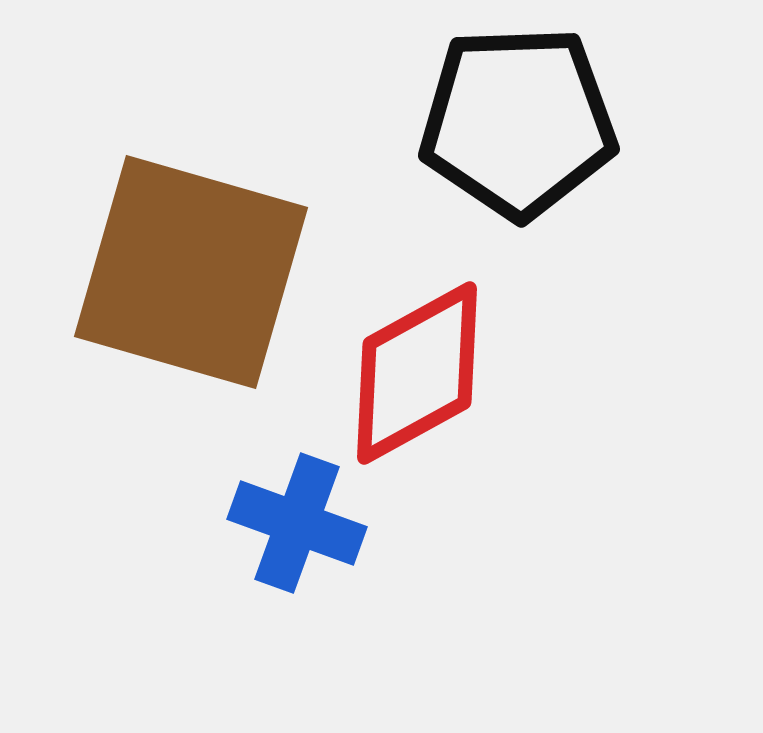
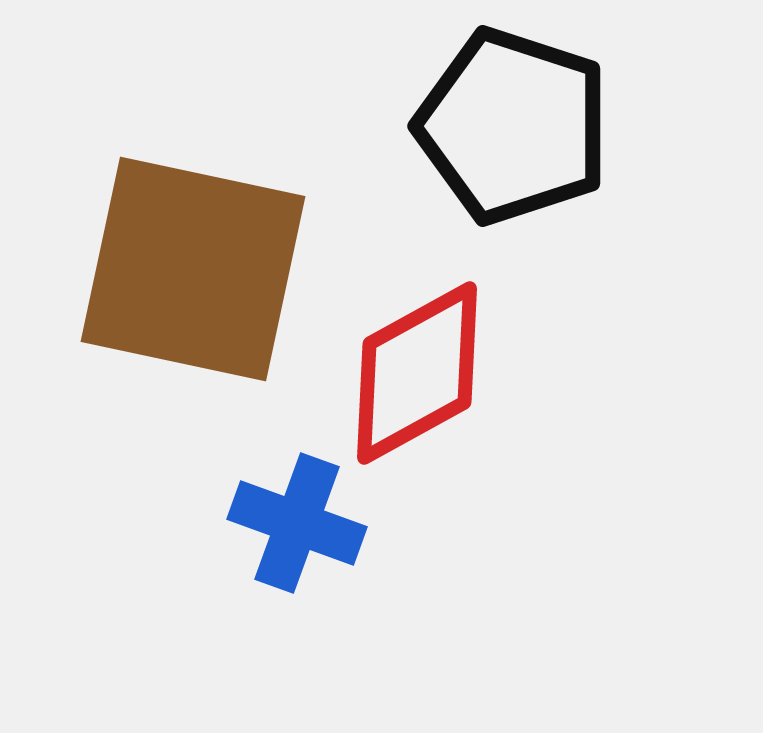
black pentagon: moved 5 px left, 4 px down; rotated 20 degrees clockwise
brown square: moved 2 px right, 3 px up; rotated 4 degrees counterclockwise
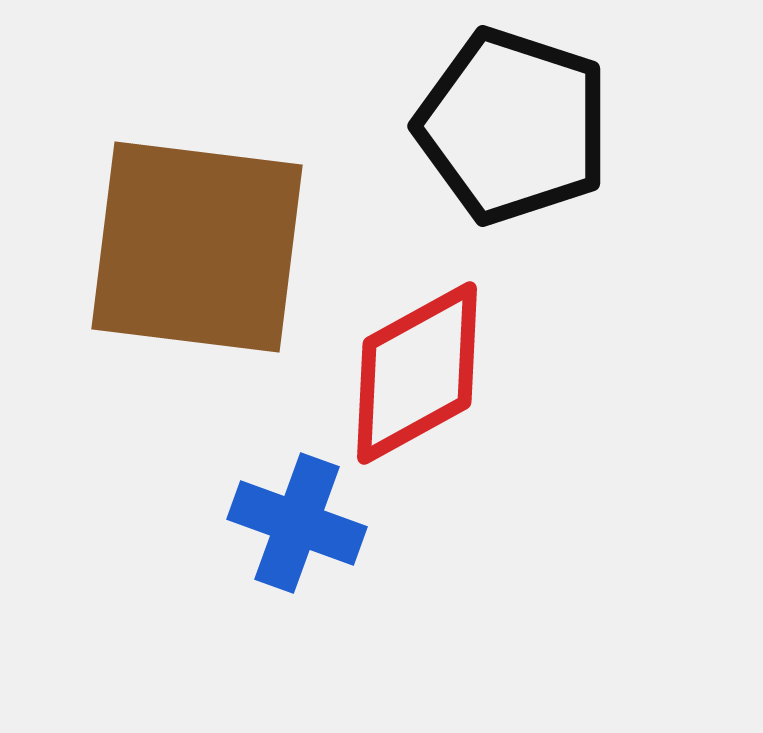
brown square: moved 4 px right, 22 px up; rotated 5 degrees counterclockwise
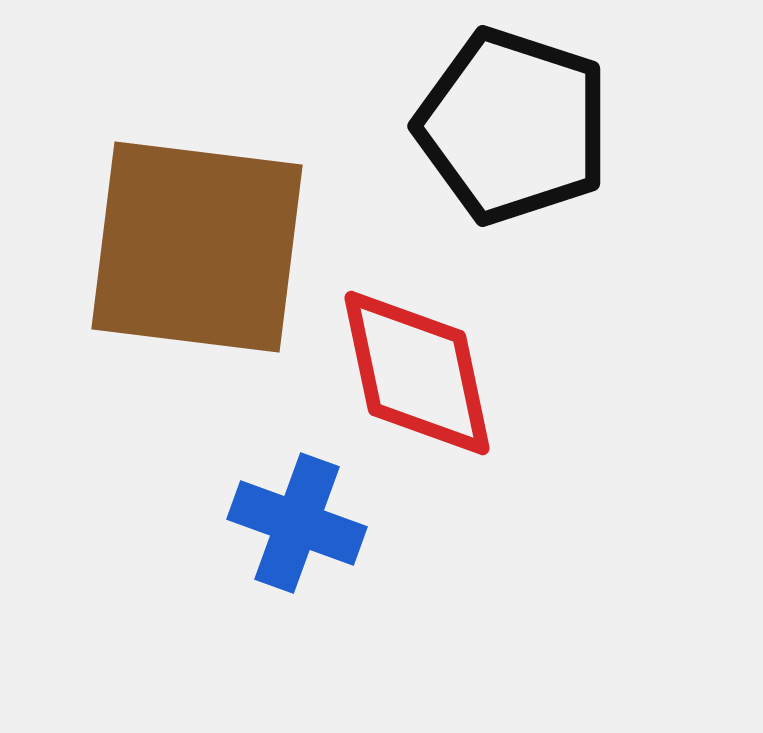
red diamond: rotated 73 degrees counterclockwise
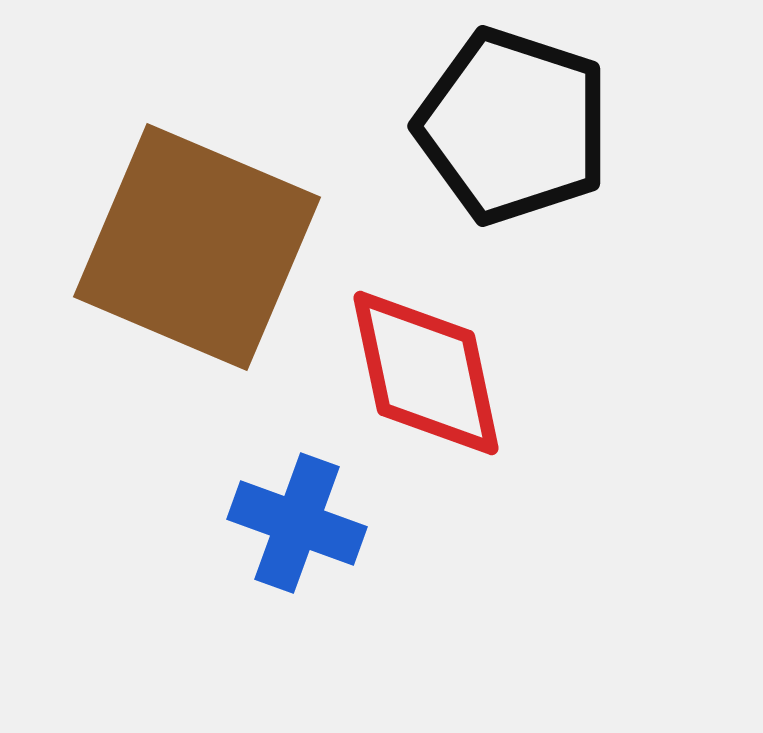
brown square: rotated 16 degrees clockwise
red diamond: moved 9 px right
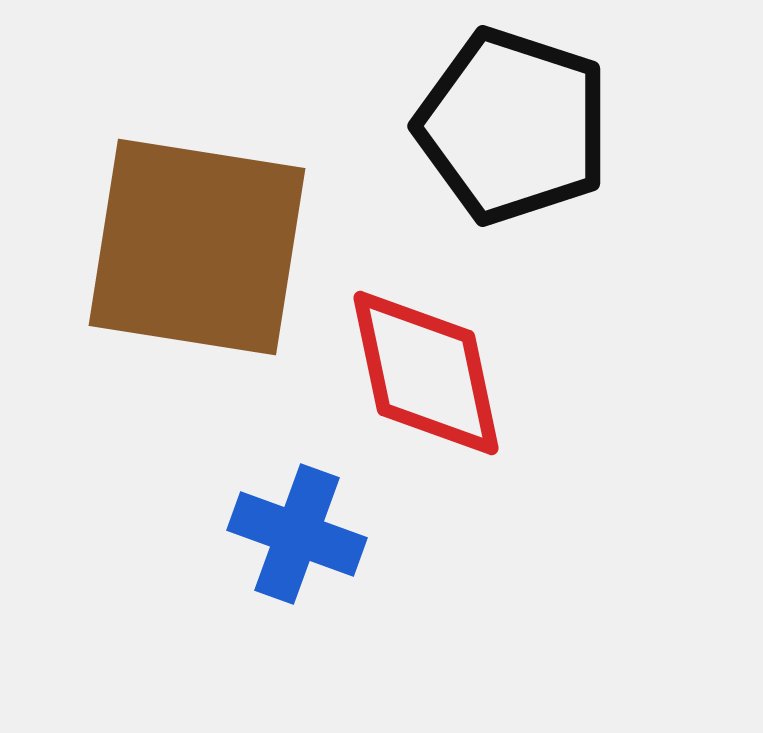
brown square: rotated 14 degrees counterclockwise
blue cross: moved 11 px down
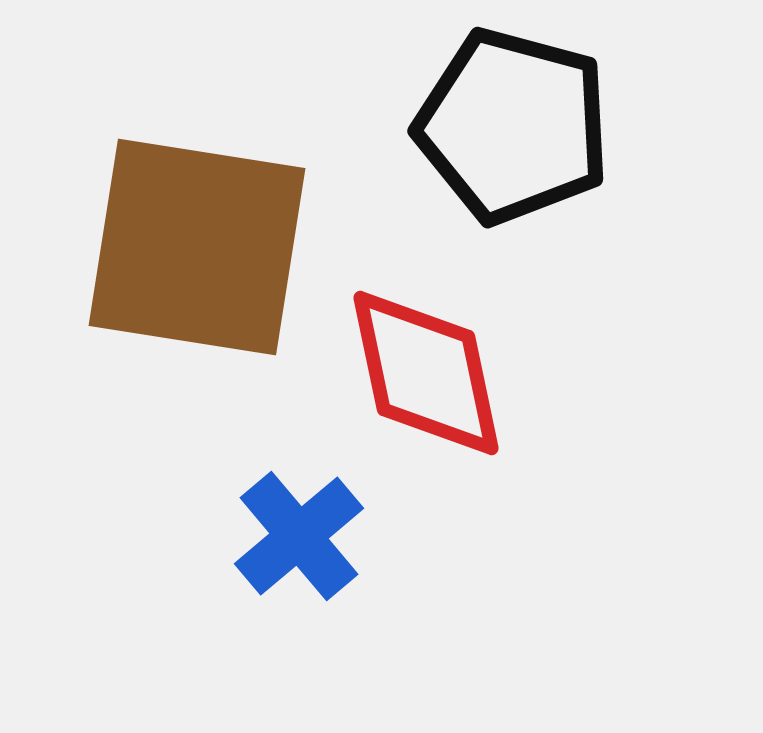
black pentagon: rotated 3 degrees counterclockwise
blue cross: moved 2 px right, 2 px down; rotated 30 degrees clockwise
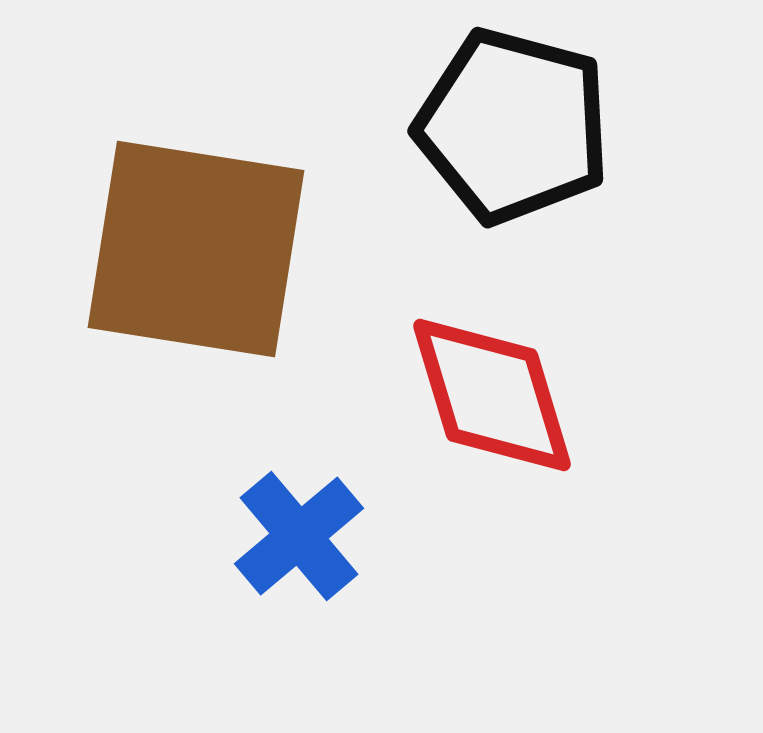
brown square: moved 1 px left, 2 px down
red diamond: moved 66 px right, 22 px down; rotated 5 degrees counterclockwise
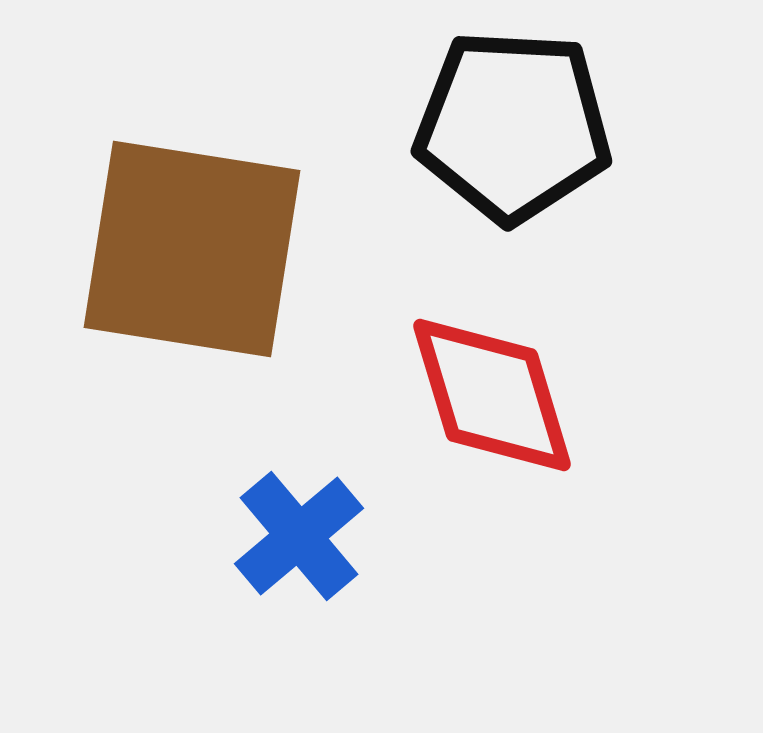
black pentagon: rotated 12 degrees counterclockwise
brown square: moved 4 px left
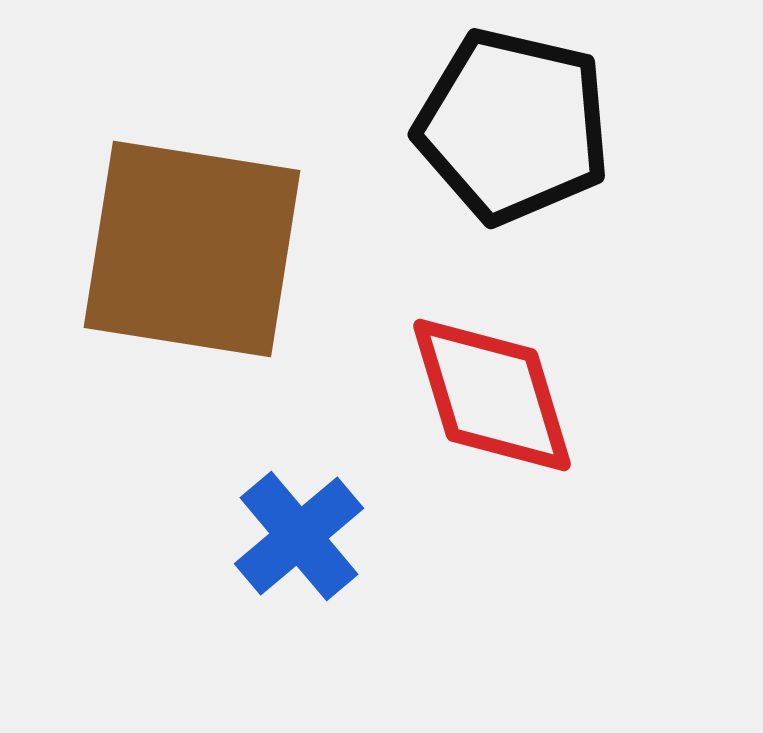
black pentagon: rotated 10 degrees clockwise
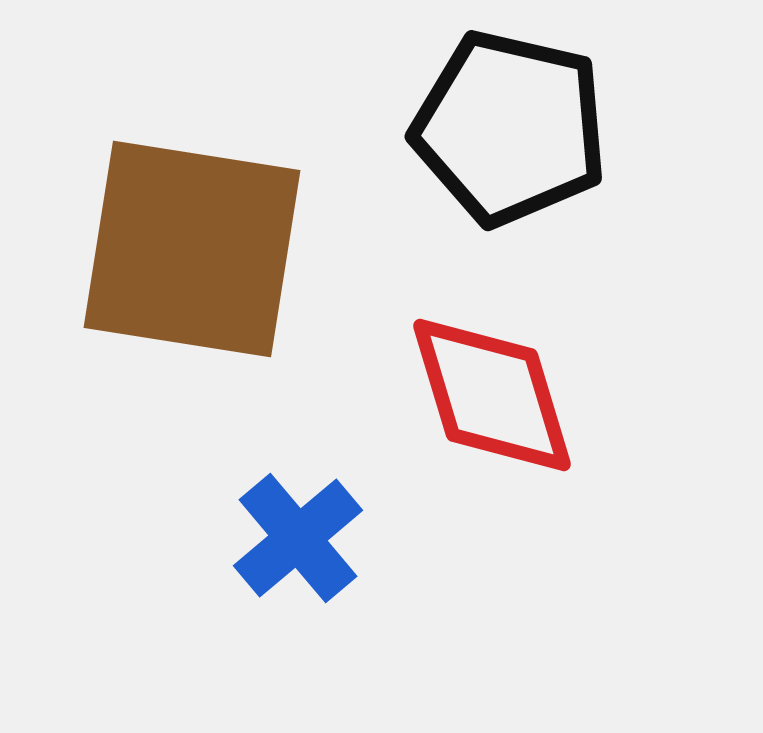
black pentagon: moved 3 px left, 2 px down
blue cross: moved 1 px left, 2 px down
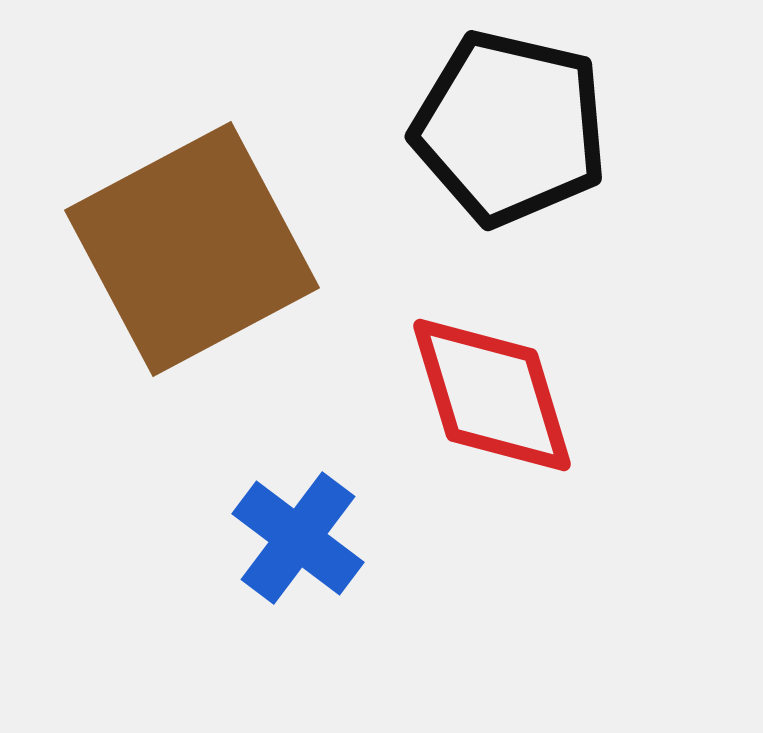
brown square: rotated 37 degrees counterclockwise
blue cross: rotated 13 degrees counterclockwise
